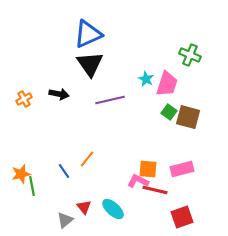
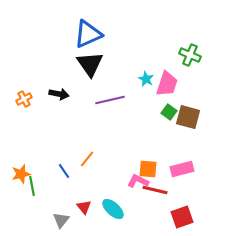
gray triangle: moved 4 px left; rotated 12 degrees counterclockwise
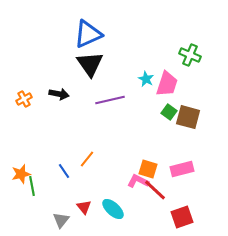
orange square: rotated 12 degrees clockwise
red line: rotated 30 degrees clockwise
